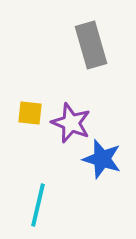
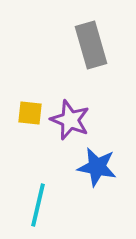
purple star: moved 1 px left, 3 px up
blue star: moved 5 px left, 8 px down; rotated 6 degrees counterclockwise
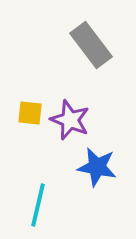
gray rectangle: rotated 21 degrees counterclockwise
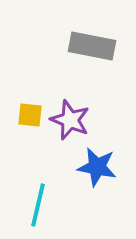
gray rectangle: moved 1 px right, 1 px down; rotated 42 degrees counterclockwise
yellow square: moved 2 px down
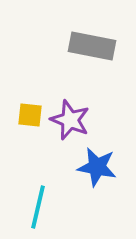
cyan line: moved 2 px down
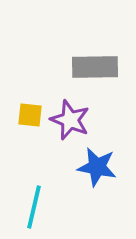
gray rectangle: moved 3 px right, 21 px down; rotated 12 degrees counterclockwise
cyan line: moved 4 px left
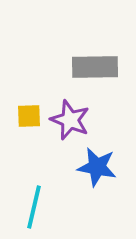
yellow square: moved 1 px left, 1 px down; rotated 8 degrees counterclockwise
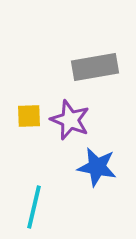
gray rectangle: rotated 9 degrees counterclockwise
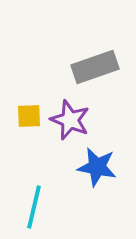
gray rectangle: rotated 9 degrees counterclockwise
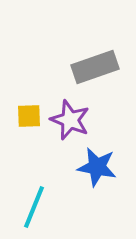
cyan line: rotated 9 degrees clockwise
